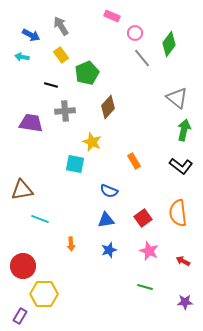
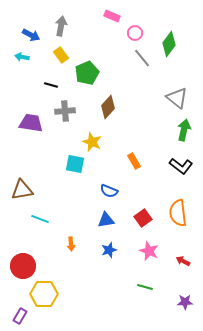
gray arrow: rotated 42 degrees clockwise
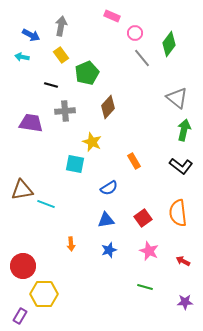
blue semicircle: moved 3 px up; rotated 54 degrees counterclockwise
cyan line: moved 6 px right, 15 px up
